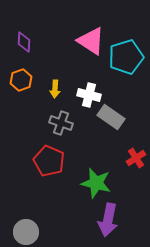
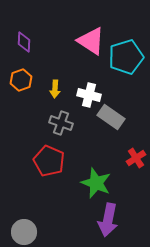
green star: rotated 8 degrees clockwise
gray circle: moved 2 px left
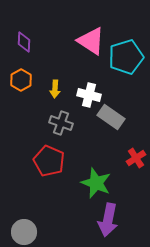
orange hexagon: rotated 10 degrees counterclockwise
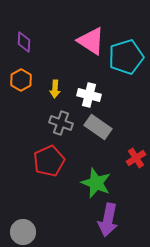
gray rectangle: moved 13 px left, 10 px down
red pentagon: rotated 24 degrees clockwise
gray circle: moved 1 px left
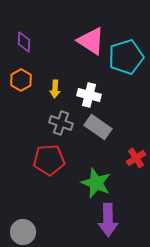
red pentagon: moved 1 px up; rotated 20 degrees clockwise
purple arrow: rotated 12 degrees counterclockwise
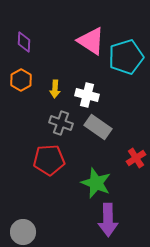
white cross: moved 2 px left
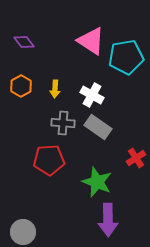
purple diamond: rotated 40 degrees counterclockwise
cyan pentagon: rotated 8 degrees clockwise
orange hexagon: moved 6 px down
white cross: moved 5 px right; rotated 15 degrees clockwise
gray cross: moved 2 px right; rotated 15 degrees counterclockwise
green star: moved 1 px right, 1 px up
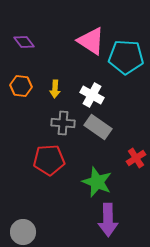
cyan pentagon: rotated 12 degrees clockwise
orange hexagon: rotated 25 degrees counterclockwise
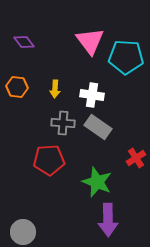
pink triangle: moved 1 px left; rotated 20 degrees clockwise
orange hexagon: moved 4 px left, 1 px down
white cross: rotated 20 degrees counterclockwise
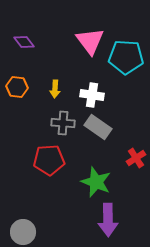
green star: moved 1 px left
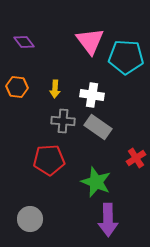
gray cross: moved 2 px up
gray circle: moved 7 px right, 13 px up
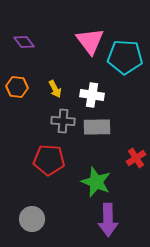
cyan pentagon: moved 1 px left
yellow arrow: rotated 30 degrees counterclockwise
gray rectangle: moved 1 px left; rotated 36 degrees counterclockwise
red pentagon: rotated 8 degrees clockwise
gray circle: moved 2 px right
